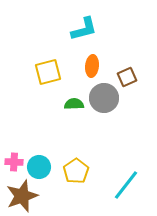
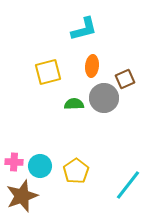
brown square: moved 2 px left, 2 px down
cyan circle: moved 1 px right, 1 px up
cyan line: moved 2 px right
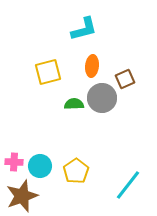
gray circle: moved 2 px left
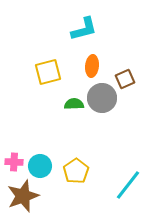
brown star: moved 1 px right
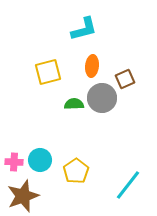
cyan circle: moved 6 px up
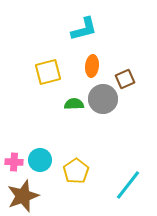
gray circle: moved 1 px right, 1 px down
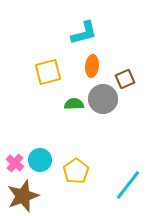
cyan L-shape: moved 4 px down
pink cross: moved 1 px right, 1 px down; rotated 36 degrees clockwise
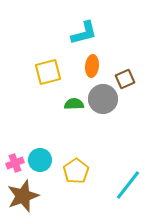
pink cross: rotated 30 degrees clockwise
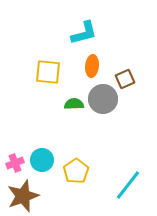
yellow square: rotated 20 degrees clockwise
cyan circle: moved 2 px right
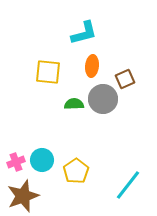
pink cross: moved 1 px right, 1 px up
